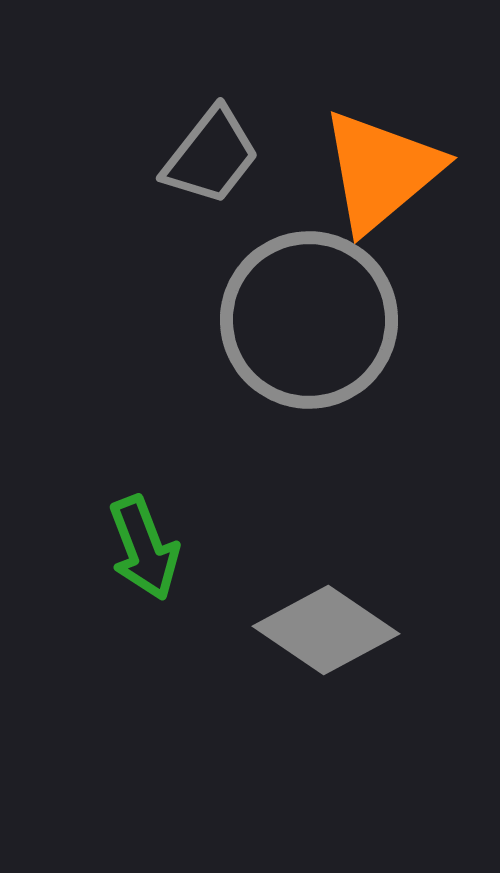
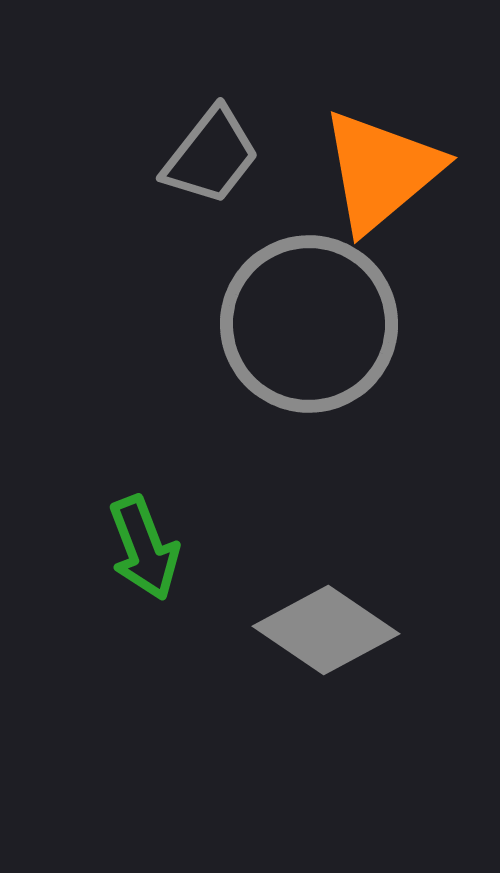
gray circle: moved 4 px down
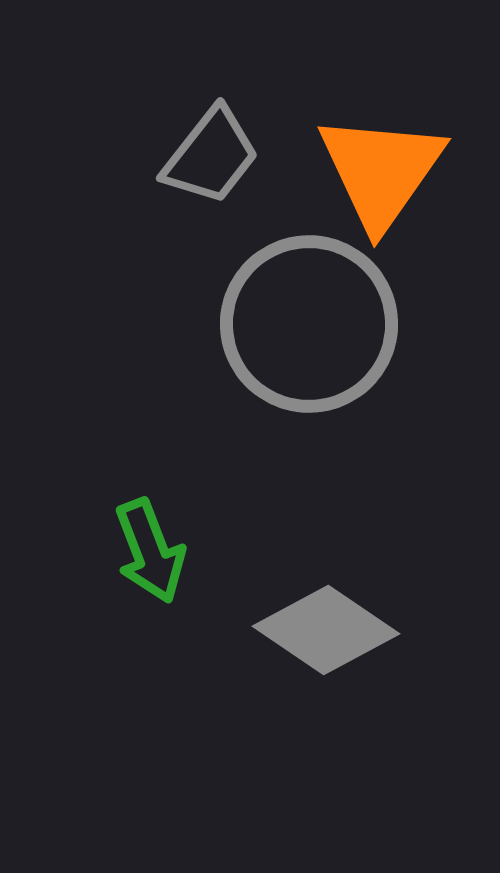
orange triangle: rotated 15 degrees counterclockwise
green arrow: moved 6 px right, 3 px down
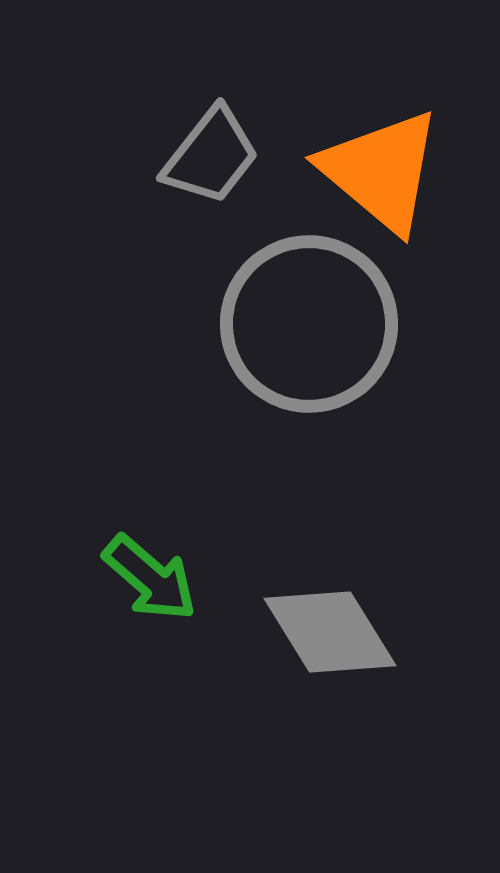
orange triangle: rotated 25 degrees counterclockwise
green arrow: moved 27 px down; rotated 28 degrees counterclockwise
gray diamond: moved 4 px right, 2 px down; rotated 24 degrees clockwise
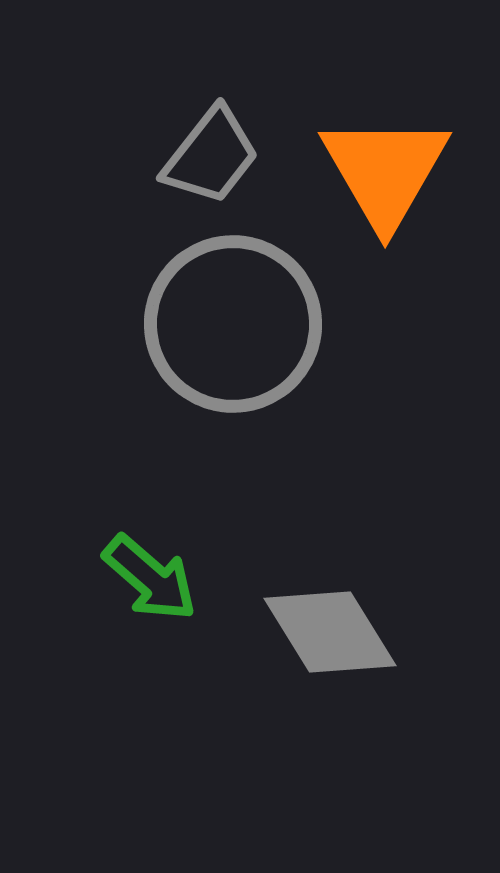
orange triangle: moved 4 px right; rotated 20 degrees clockwise
gray circle: moved 76 px left
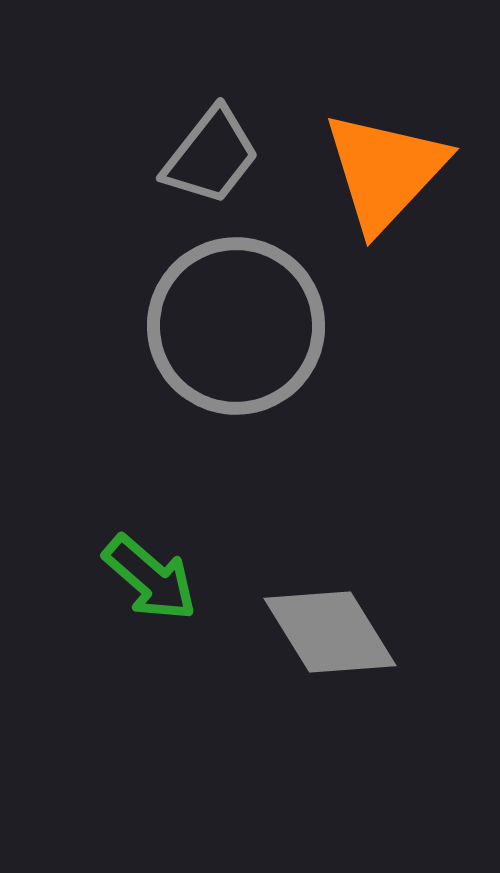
orange triangle: rotated 13 degrees clockwise
gray circle: moved 3 px right, 2 px down
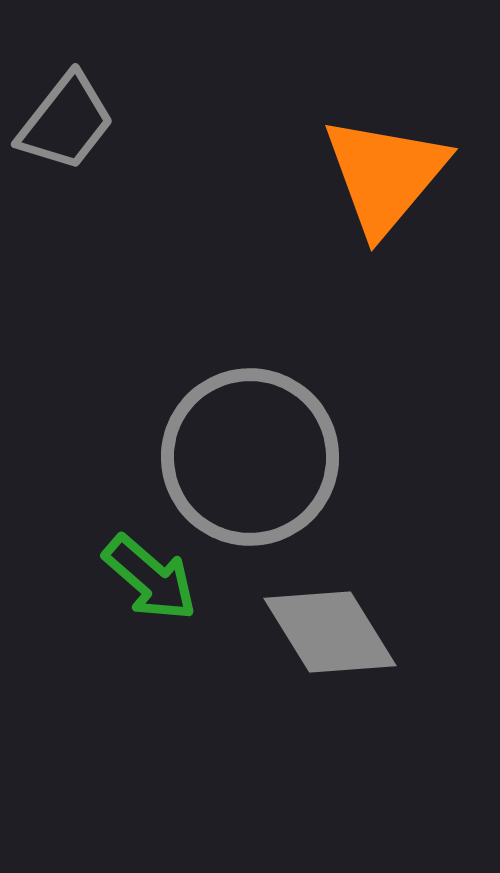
gray trapezoid: moved 145 px left, 34 px up
orange triangle: moved 4 px down; rotated 3 degrees counterclockwise
gray circle: moved 14 px right, 131 px down
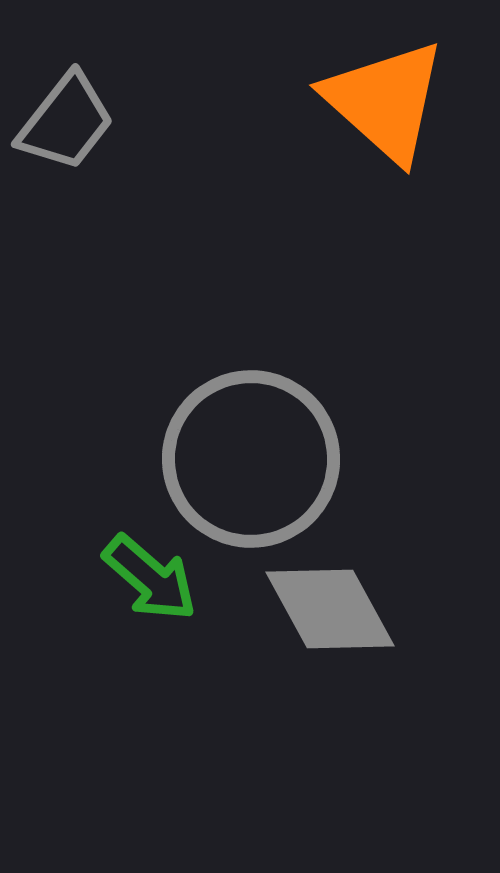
orange triangle: moved 74 px up; rotated 28 degrees counterclockwise
gray circle: moved 1 px right, 2 px down
gray diamond: moved 23 px up; rotated 3 degrees clockwise
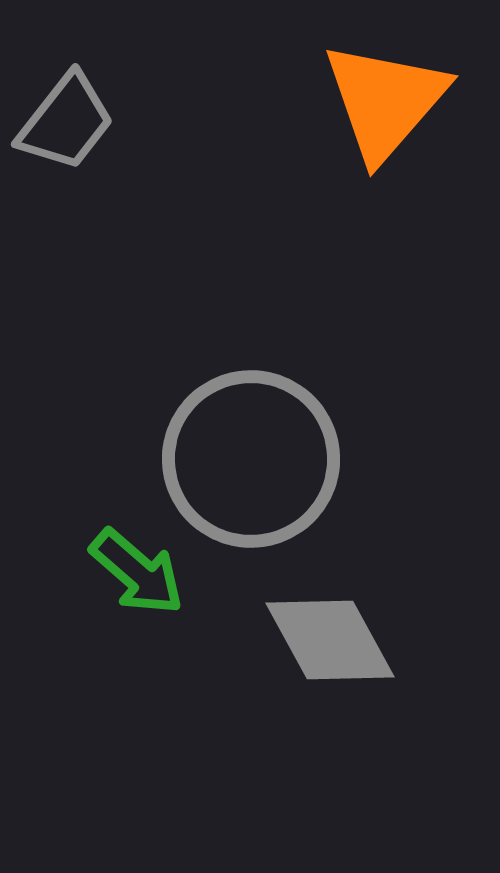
orange triangle: rotated 29 degrees clockwise
green arrow: moved 13 px left, 6 px up
gray diamond: moved 31 px down
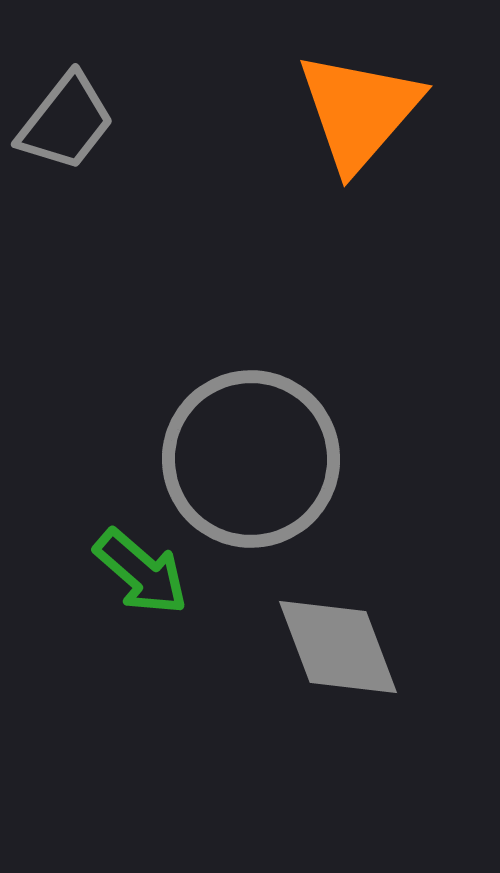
orange triangle: moved 26 px left, 10 px down
green arrow: moved 4 px right
gray diamond: moved 8 px right, 7 px down; rotated 8 degrees clockwise
